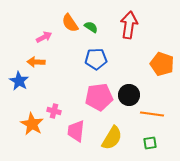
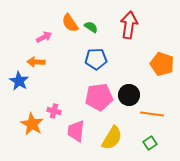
green square: rotated 24 degrees counterclockwise
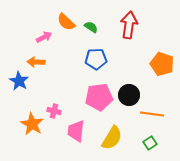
orange semicircle: moved 4 px left, 1 px up; rotated 12 degrees counterclockwise
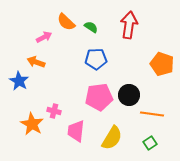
orange arrow: rotated 18 degrees clockwise
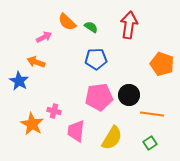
orange semicircle: moved 1 px right
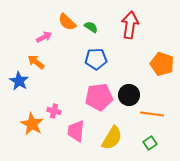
red arrow: moved 1 px right
orange arrow: rotated 18 degrees clockwise
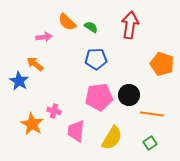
pink arrow: rotated 21 degrees clockwise
orange arrow: moved 1 px left, 2 px down
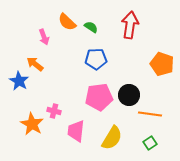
pink arrow: rotated 77 degrees clockwise
orange line: moved 2 px left
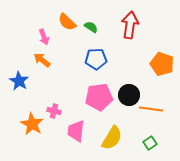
orange arrow: moved 7 px right, 4 px up
orange line: moved 1 px right, 5 px up
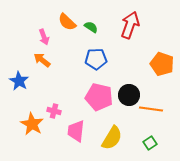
red arrow: rotated 12 degrees clockwise
pink pentagon: rotated 20 degrees clockwise
